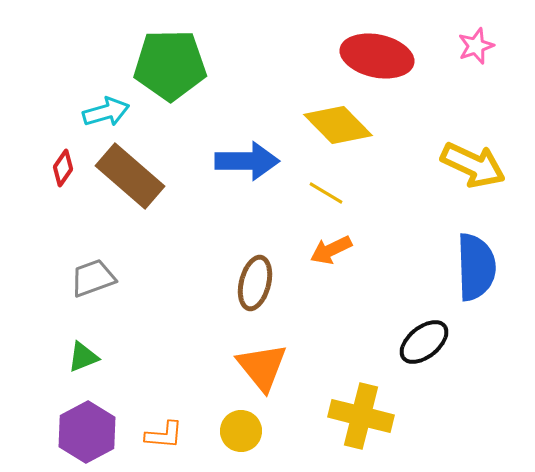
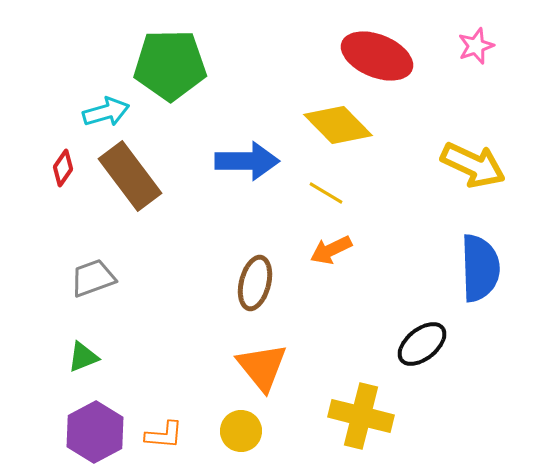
red ellipse: rotated 10 degrees clockwise
brown rectangle: rotated 12 degrees clockwise
blue semicircle: moved 4 px right, 1 px down
black ellipse: moved 2 px left, 2 px down
purple hexagon: moved 8 px right
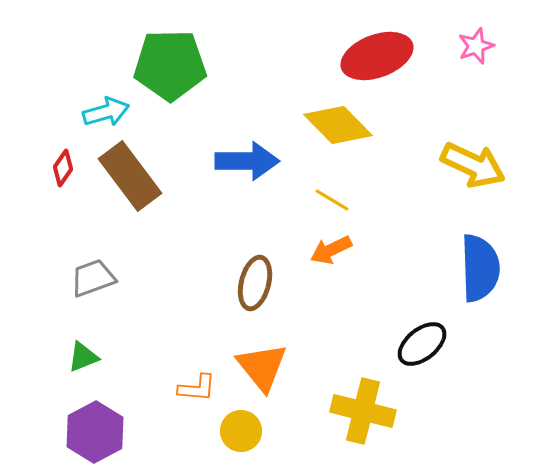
red ellipse: rotated 42 degrees counterclockwise
yellow line: moved 6 px right, 7 px down
yellow cross: moved 2 px right, 5 px up
orange L-shape: moved 33 px right, 47 px up
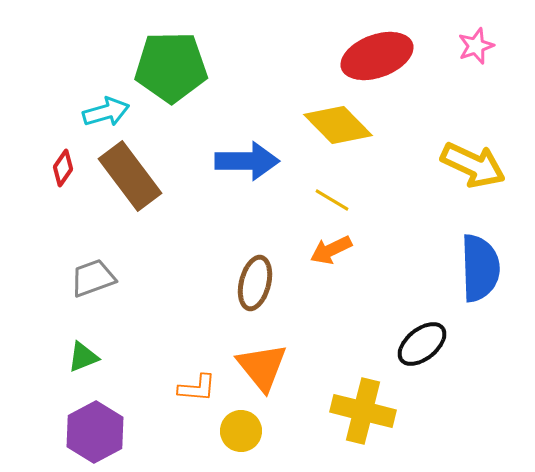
green pentagon: moved 1 px right, 2 px down
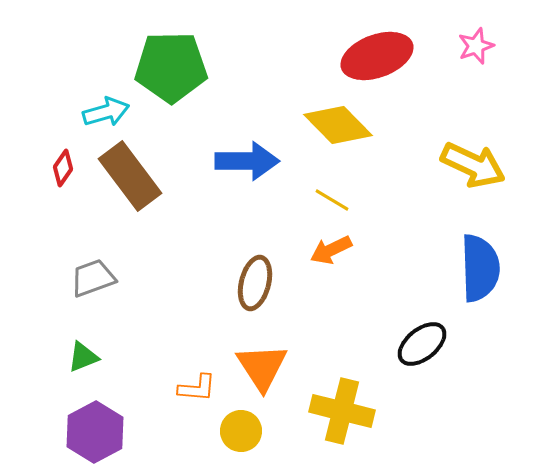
orange triangle: rotated 6 degrees clockwise
yellow cross: moved 21 px left
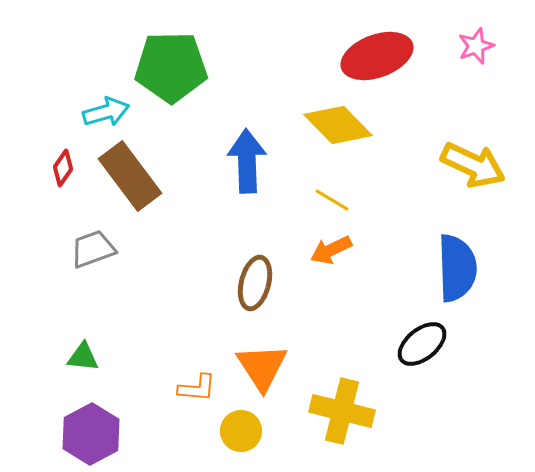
blue arrow: rotated 92 degrees counterclockwise
blue semicircle: moved 23 px left
gray trapezoid: moved 29 px up
green triangle: rotated 28 degrees clockwise
purple hexagon: moved 4 px left, 2 px down
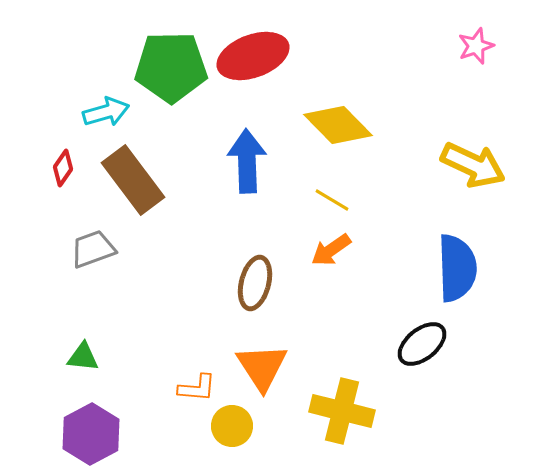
red ellipse: moved 124 px left
brown rectangle: moved 3 px right, 4 px down
orange arrow: rotated 9 degrees counterclockwise
yellow circle: moved 9 px left, 5 px up
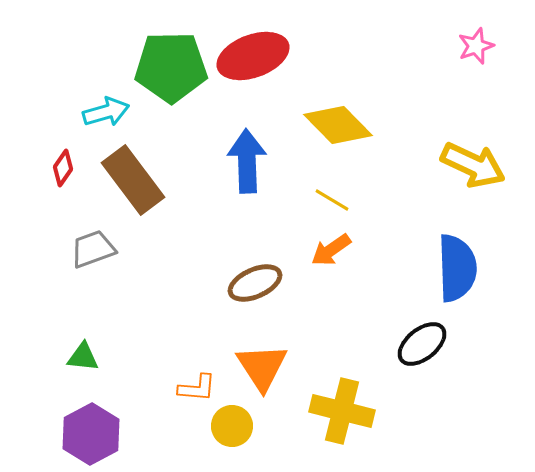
brown ellipse: rotated 52 degrees clockwise
